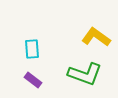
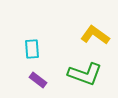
yellow L-shape: moved 1 px left, 2 px up
purple rectangle: moved 5 px right
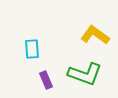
purple rectangle: moved 8 px right; rotated 30 degrees clockwise
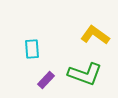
purple rectangle: rotated 66 degrees clockwise
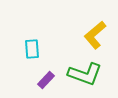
yellow L-shape: rotated 76 degrees counterclockwise
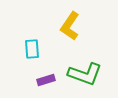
yellow L-shape: moved 25 px left, 9 px up; rotated 16 degrees counterclockwise
purple rectangle: rotated 30 degrees clockwise
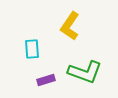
green L-shape: moved 2 px up
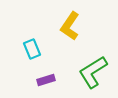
cyan rectangle: rotated 18 degrees counterclockwise
green L-shape: moved 8 px right; rotated 128 degrees clockwise
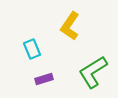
purple rectangle: moved 2 px left, 1 px up
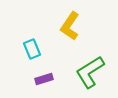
green L-shape: moved 3 px left
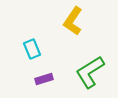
yellow L-shape: moved 3 px right, 5 px up
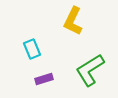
yellow L-shape: rotated 8 degrees counterclockwise
green L-shape: moved 2 px up
